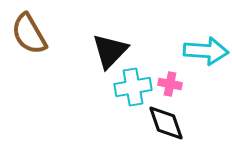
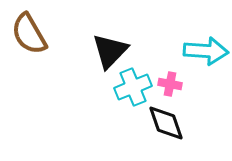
cyan cross: rotated 12 degrees counterclockwise
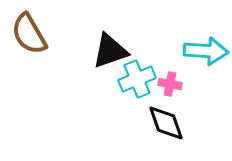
black triangle: rotated 27 degrees clockwise
cyan cross: moved 4 px right, 8 px up
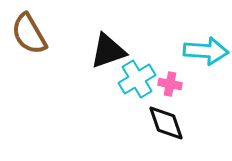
black triangle: moved 2 px left
cyan cross: rotated 9 degrees counterclockwise
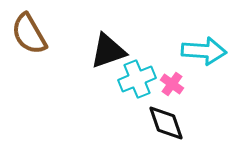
cyan arrow: moved 2 px left
cyan cross: rotated 9 degrees clockwise
pink cross: moved 2 px right; rotated 25 degrees clockwise
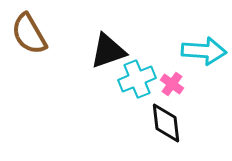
black diamond: rotated 12 degrees clockwise
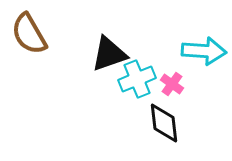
black triangle: moved 1 px right, 3 px down
black diamond: moved 2 px left
